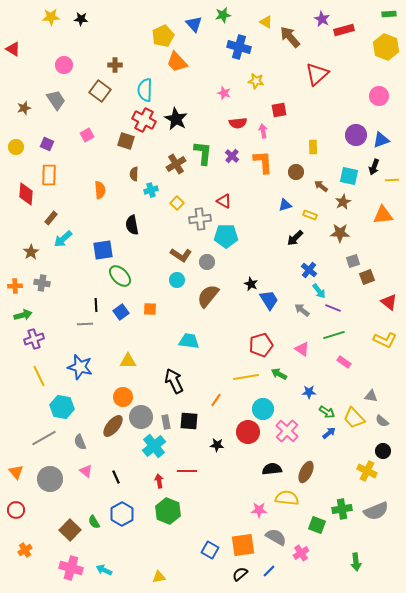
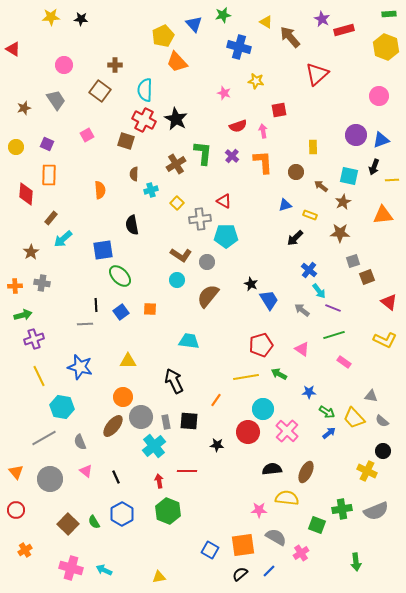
red semicircle at (238, 123): moved 3 px down; rotated 12 degrees counterclockwise
brown square at (70, 530): moved 2 px left, 6 px up
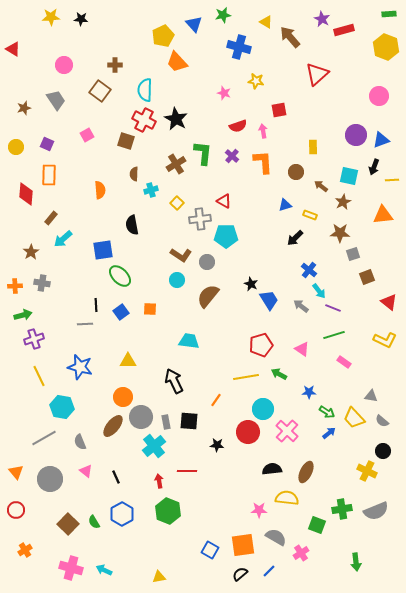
gray square at (353, 261): moved 7 px up
gray arrow at (302, 310): moved 1 px left, 4 px up
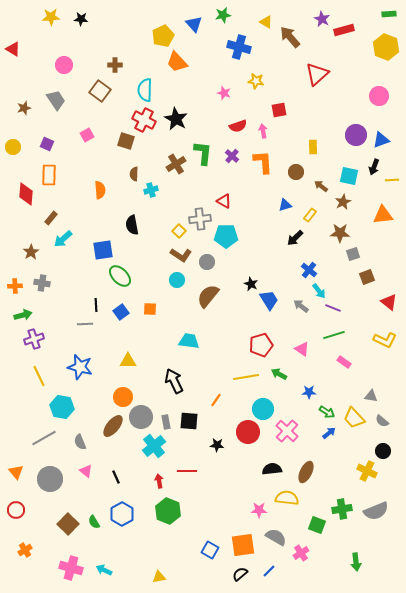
yellow circle at (16, 147): moved 3 px left
yellow square at (177, 203): moved 2 px right, 28 px down
yellow rectangle at (310, 215): rotated 72 degrees counterclockwise
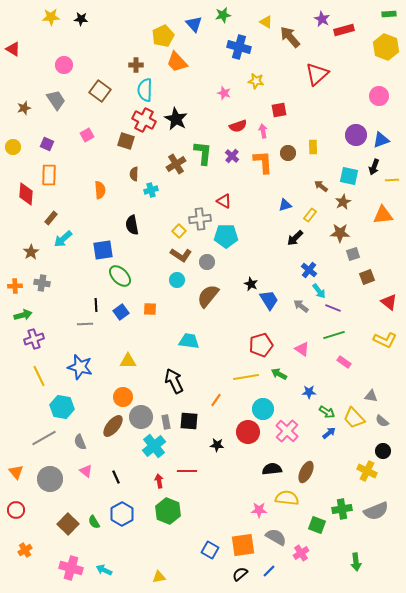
brown cross at (115, 65): moved 21 px right
brown circle at (296, 172): moved 8 px left, 19 px up
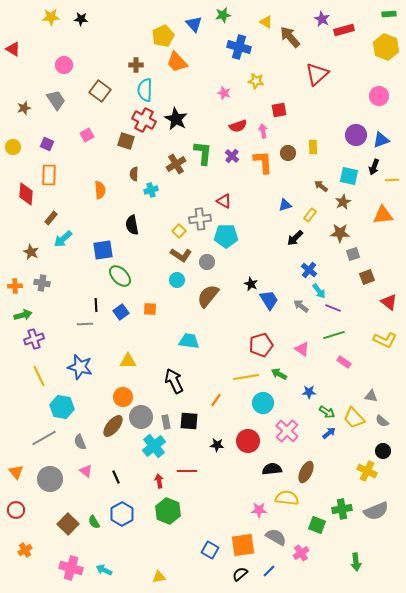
brown star at (31, 252): rotated 14 degrees counterclockwise
cyan circle at (263, 409): moved 6 px up
red circle at (248, 432): moved 9 px down
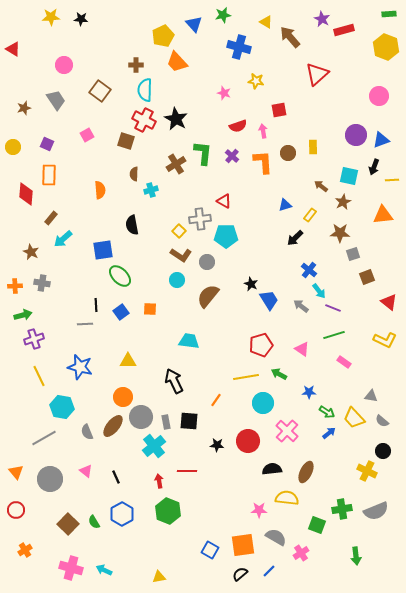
gray semicircle at (80, 442): moved 7 px right, 10 px up
green arrow at (356, 562): moved 6 px up
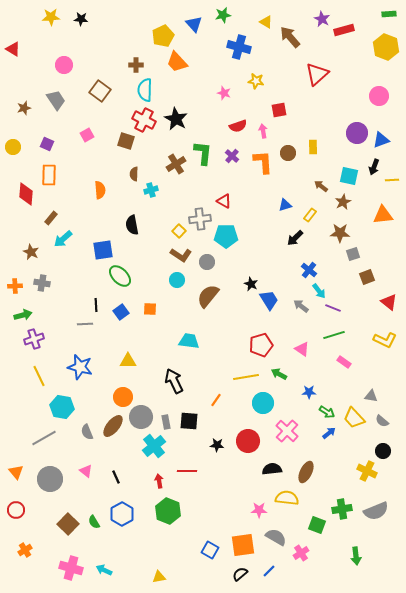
purple circle at (356, 135): moved 1 px right, 2 px up
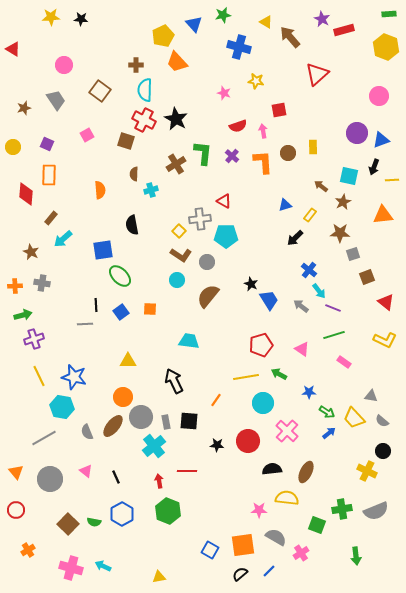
red triangle at (389, 302): moved 3 px left
blue star at (80, 367): moved 6 px left, 10 px down
green semicircle at (94, 522): rotated 48 degrees counterclockwise
orange cross at (25, 550): moved 3 px right
cyan arrow at (104, 570): moved 1 px left, 4 px up
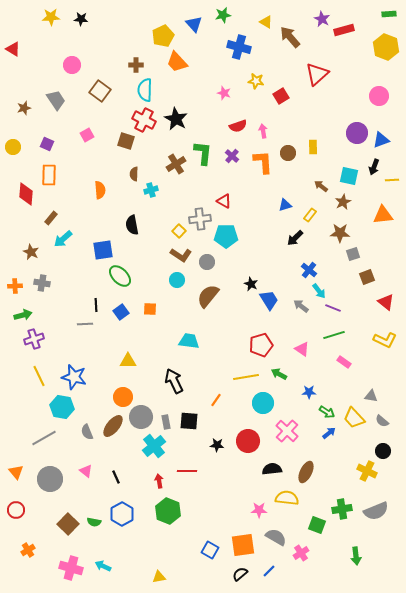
pink circle at (64, 65): moved 8 px right
red square at (279, 110): moved 2 px right, 14 px up; rotated 21 degrees counterclockwise
